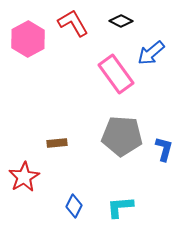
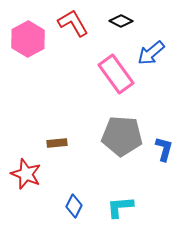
red star: moved 2 px right, 3 px up; rotated 20 degrees counterclockwise
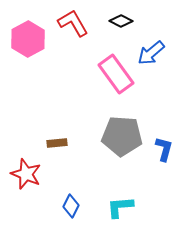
blue diamond: moved 3 px left
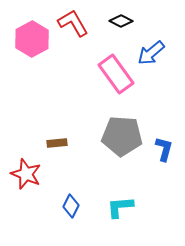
pink hexagon: moved 4 px right
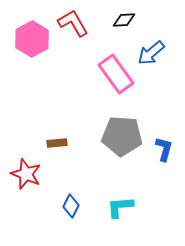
black diamond: moved 3 px right, 1 px up; rotated 30 degrees counterclockwise
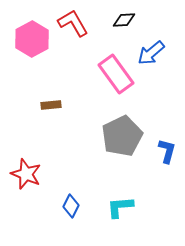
gray pentagon: rotated 30 degrees counterclockwise
brown rectangle: moved 6 px left, 38 px up
blue L-shape: moved 3 px right, 2 px down
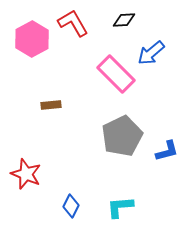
pink rectangle: rotated 9 degrees counterclockwise
blue L-shape: rotated 60 degrees clockwise
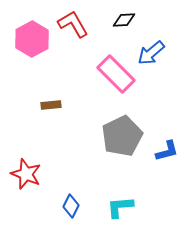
red L-shape: moved 1 px down
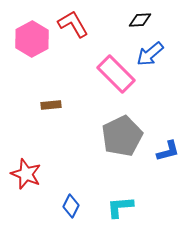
black diamond: moved 16 px right
blue arrow: moved 1 px left, 1 px down
blue L-shape: moved 1 px right
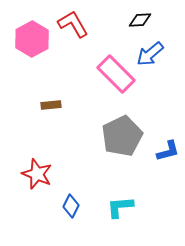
red star: moved 11 px right
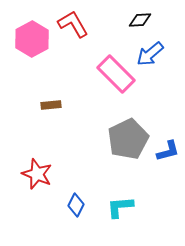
gray pentagon: moved 6 px right, 3 px down
blue diamond: moved 5 px right, 1 px up
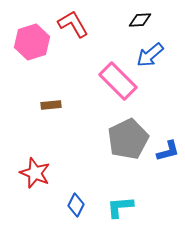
pink hexagon: moved 3 px down; rotated 12 degrees clockwise
blue arrow: moved 1 px down
pink rectangle: moved 2 px right, 7 px down
red star: moved 2 px left, 1 px up
